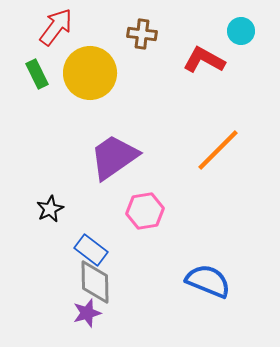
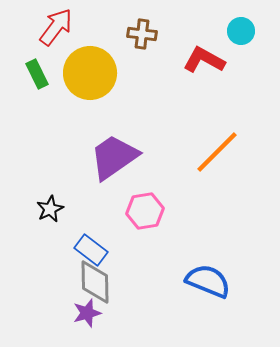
orange line: moved 1 px left, 2 px down
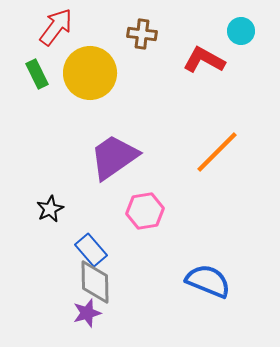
blue rectangle: rotated 12 degrees clockwise
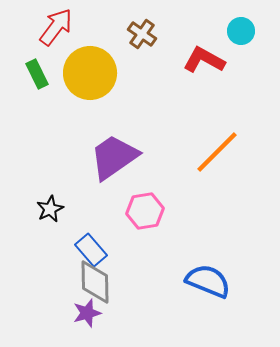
brown cross: rotated 28 degrees clockwise
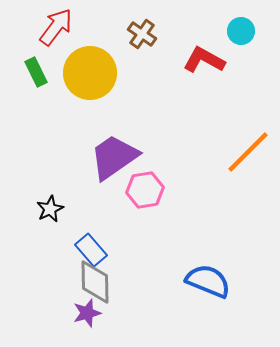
green rectangle: moved 1 px left, 2 px up
orange line: moved 31 px right
pink hexagon: moved 21 px up
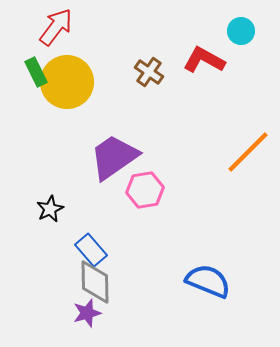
brown cross: moved 7 px right, 38 px down
yellow circle: moved 23 px left, 9 px down
